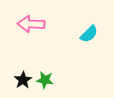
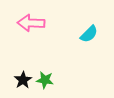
pink arrow: moved 1 px up
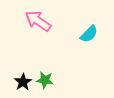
pink arrow: moved 7 px right, 2 px up; rotated 32 degrees clockwise
black star: moved 2 px down
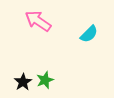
green star: rotated 30 degrees counterclockwise
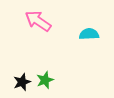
cyan semicircle: rotated 138 degrees counterclockwise
black star: moved 1 px left; rotated 12 degrees clockwise
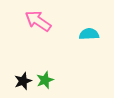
black star: moved 1 px right, 1 px up
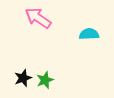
pink arrow: moved 3 px up
black star: moved 3 px up
